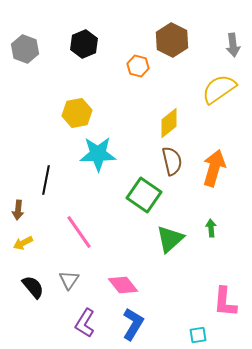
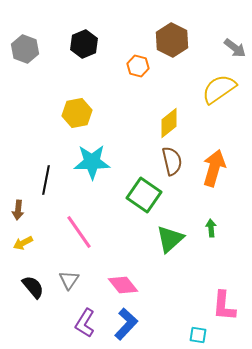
gray arrow: moved 2 px right, 3 px down; rotated 45 degrees counterclockwise
cyan star: moved 6 px left, 8 px down
pink L-shape: moved 1 px left, 4 px down
blue L-shape: moved 7 px left; rotated 12 degrees clockwise
cyan square: rotated 18 degrees clockwise
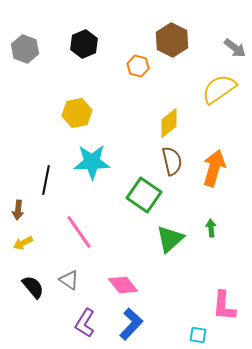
gray triangle: rotated 30 degrees counterclockwise
blue L-shape: moved 5 px right
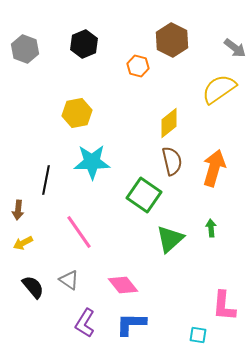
blue L-shape: rotated 132 degrees counterclockwise
